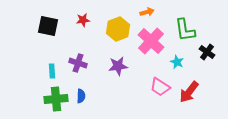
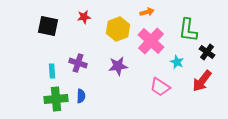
red star: moved 1 px right, 3 px up
green L-shape: moved 3 px right; rotated 15 degrees clockwise
red arrow: moved 13 px right, 11 px up
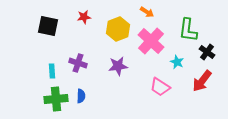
orange arrow: rotated 48 degrees clockwise
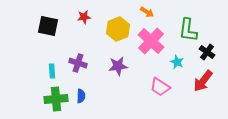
red arrow: moved 1 px right
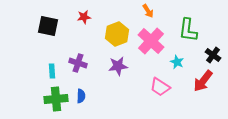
orange arrow: moved 1 px right, 1 px up; rotated 24 degrees clockwise
yellow hexagon: moved 1 px left, 5 px down
black cross: moved 6 px right, 3 px down
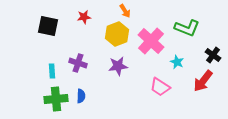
orange arrow: moved 23 px left
green L-shape: moved 1 px left, 2 px up; rotated 75 degrees counterclockwise
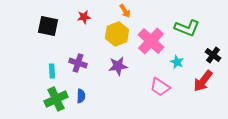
green cross: rotated 20 degrees counterclockwise
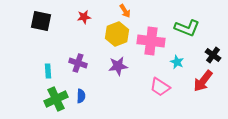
black square: moved 7 px left, 5 px up
pink cross: rotated 36 degrees counterclockwise
cyan rectangle: moved 4 px left
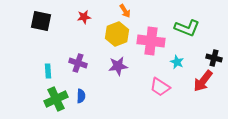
black cross: moved 1 px right, 3 px down; rotated 21 degrees counterclockwise
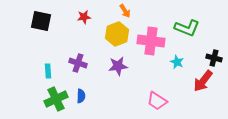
pink trapezoid: moved 3 px left, 14 px down
